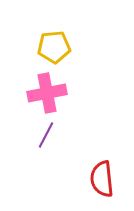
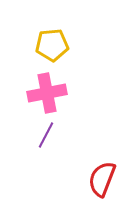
yellow pentagon: moved 2 px left, 2 px up
red semicircle: rotated 27 degrees clockwise
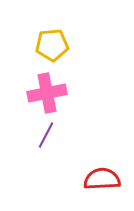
red semicircle: rotated 66 degrees clockwise
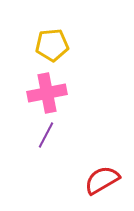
red semicircle: moved 1 px down; rotated 27 degrees counterclockwise
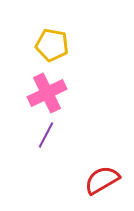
yellow pentagon: rotated 16 degrees clockwise
pink cross: rotated 15 degrees counterclockwise
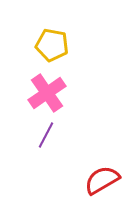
pink cross: rotated 9 degrees counterclockwise
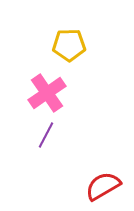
yellow pentagon: moved 17 px right; rotated 12 degrees counterclockwise
red semicircle: moved 1 px right, 6 px down
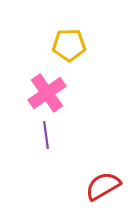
purple line: rotated 36 degrees counterclockwise
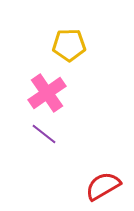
purple line: moved 2 px left, 1 px up; rotated 44 degrees counterclockwise
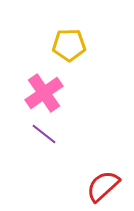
pink cross: moved 3 px left
red semicircle: rotated 12 degrees counterclockwise
